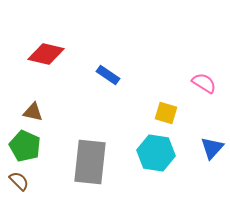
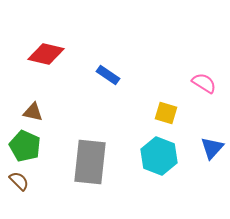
cyan hexagon: moved 3 px right, 3 px down; rotated 12 degrees clockwise
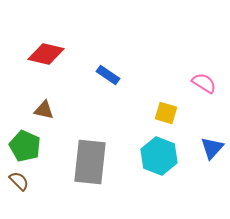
brown triangle: moved 11 px right, 2 px up
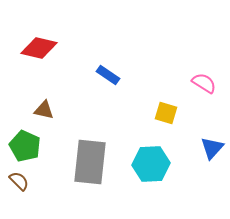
red diamond: moved 7 px left, 6 px up
cyan hexagon: moved 8 px left, 8 px down; rotated 24 degrees counterclockwise
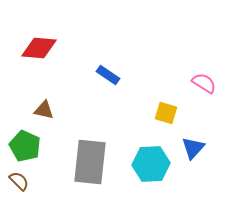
red diamond: rotated 9 degrees counterclockwise
blue triangle: moved 19 px left
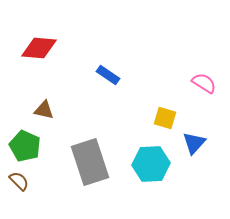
yellow square: moved 1 px left, 5 px down
blue triangle: moved 1 px right, 5 px up
gray rectangle: rotated 24 degrees counterclockwise
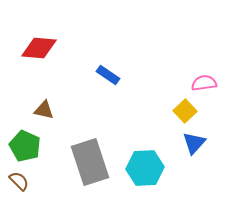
pink semicircle: rotated 40 degrees counterclockwise
yellow square: moved 20 px right, 7 px up; rotated 30 degrees clockwise
cyan hexagon: moved 6 px left, 4 px down
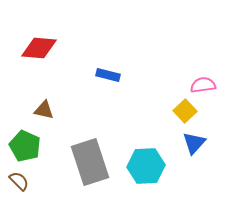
blue rectangle: rotated 20 degrees counterclockwise
pink semicircle: moved 1 px left, 2 px down
cyan hexagon: moved 1 px right, 2 px up
